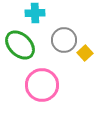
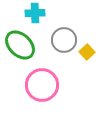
yellow square: moved 2 px right, 1 px up
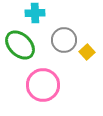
pink circle: moved 1 px right
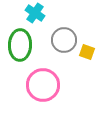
cyan cross: rotated 36 degrees clockwise
green ellipse: rotated 48 degrees clockwise
yellow square: rotated 28 degrees counterclockwise
